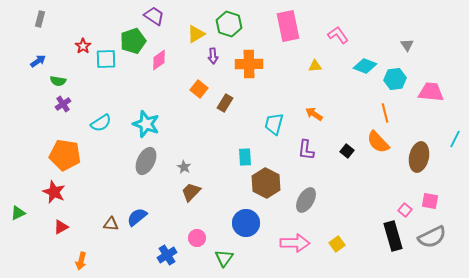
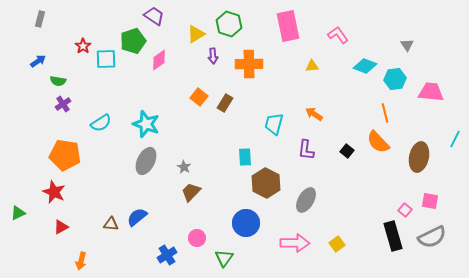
yellow triangle at (315, 66): moved 3 px left
orange square at (199, 89): moved 8 px down
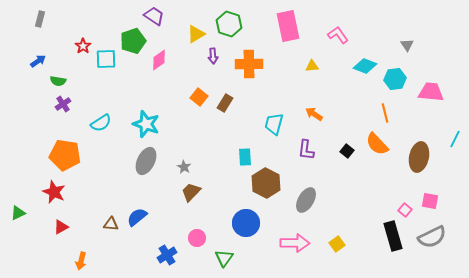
orange semicircle at (378, 142): moved 1 px left, 2 px down
